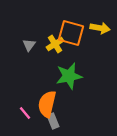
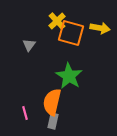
yellow cross: moved 2 px right, 23 px up; rotated 12 degrees counterclockwise
green star: rotated 28 degrees counterclockwise
orange semicircle: moved 5 px right, 2 px up
pink line: rotated 24 degrees clockwise
gray rectangle: rotated 35 degrees clockwise
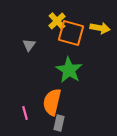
green star: moved 6 px up
gray rectangle: moved 6 px right, 2 px down
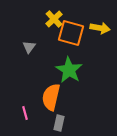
yellow cross: moved 3 px left, 2 px up
gray triangle: moved 2 px down
orange semicircle: moved 1 px left, 5 px up
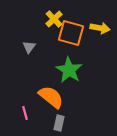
orange semicircle: rotated 116 degrees clockwise
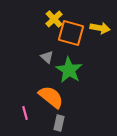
gray triangle: moved 18 px right, 10 px down; rotated 24 degrees counterclockwise
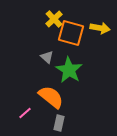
pink line: rotated 64 degrees clockwise
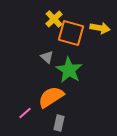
orange semicircle: rotated 72 degrees counterclockwise
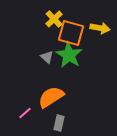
green star: moved 15 px up
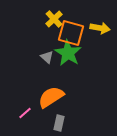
green star: moved 1 px left, 2 px up
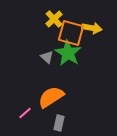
yellow arrow: moved 8 px left
